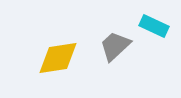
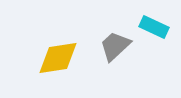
cyan rectangle: moved 1 px down
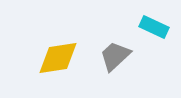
gray trapezoid: moved 10 px down
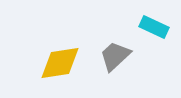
yellow diamond: moved 2 px right, 5 px down
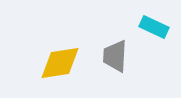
gray trapezoid: rotated 44 degrees counterclockwise
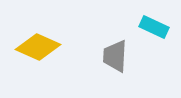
yellow diamond: moved 22 px left, 16 px up; rotated 33 degrees clockwise
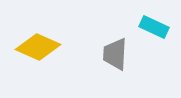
gray trapezoid: moved 2 px up
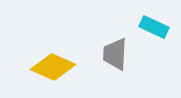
yellow diamond: moved 15 px right, 20 px down
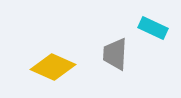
cyan rectangle: moved 1 px left, 1 px down
